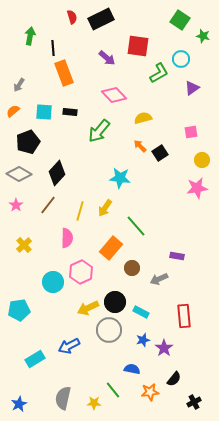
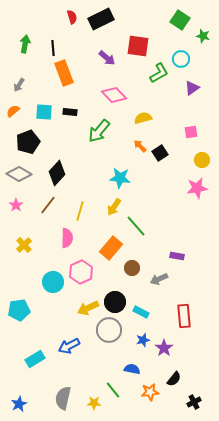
green arrow at (30, 36): moved 5 px left, 8 px down
yellow arrow at (105, 208): moved 9 px right, 1 px up
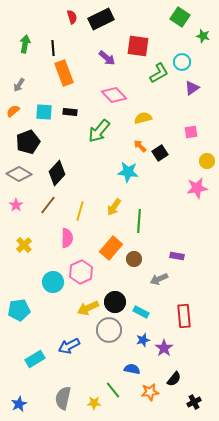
green square at (180, 20): moved 3 px up
cyan circle at (181, 59): moved 1 px right, 3 px down
yellow circle at (202, 160): moved 5 px right, 1 px down
cyan star at (120, 178): moved 8 px right, 6 px up
green line at (136, 226): moved 3 px right, 5 px up; rotated 45 degrees clockwise
brown circle at (132, 268): moved 2 px right, 9 px up
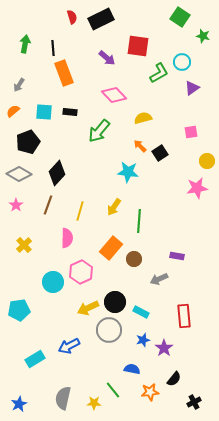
brown line at (48, 205): rotated 18 degrees counterclockwise
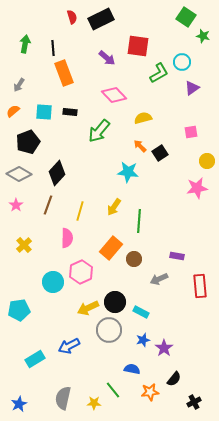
green square at (180, 17): moved 6 px right
red rectangle at (184, 316): moved 16 px right, 30 px up
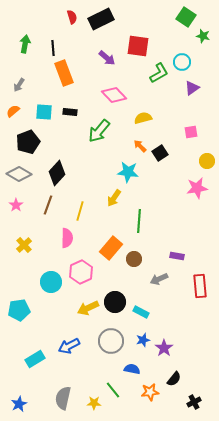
yellow arrow at (114, 207): moved 9 px up
cyan circle at (53, 282): moved 2 px left
gray circle at (109, 330): moved 2 px right, 11 px down
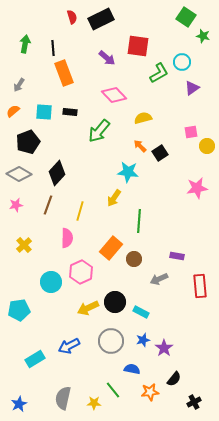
yellow circle at (207, 161): moved 15 px up
pink star at (16, 205): rotated 24 degrees clockwise
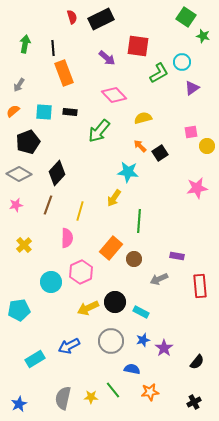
black semicircle at (174, 379): moved 23 px right, 17 px up
yellow star at (94, 403): moved 3 px left, 6 px up
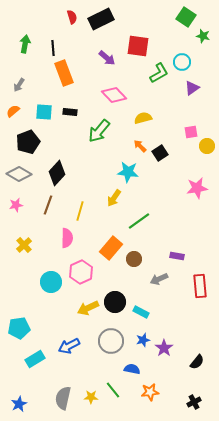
green line at (139, 221): rotated 50 degrees clockwise
cyan pentagon at (19, 310): moved 18 px down
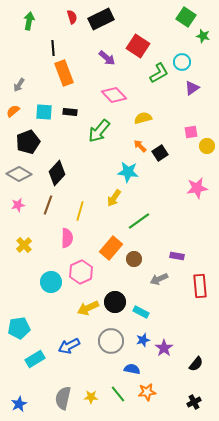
green arrow at (25, 44): moved 4 px right, 23 px up
red square at (138, 46): rotated 25 degrees clockwise
pink star at (16, 205): moved 2 px right
black semicircle at (197, 362): moved 1 px left, 2 px down
green line at (113, 390): moved 5 px right, 4 px down
orange star at (150, 392): moved 3 px left
